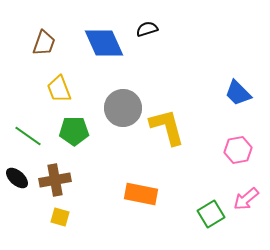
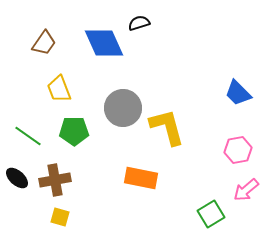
black semicircle: moved 8 px left, 6 px up
brown trapezoid: rotated 16 degrees clockwise
orange rectangle: moved 16 px up
pink arrow: moved 9 px up
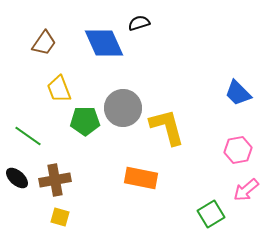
green pentagon: moved 11 px right, 10 px up
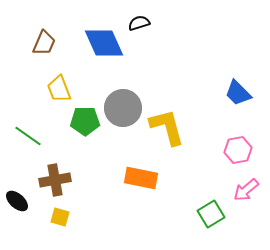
brown trapezoid: rotated 12 degrees counterclockwise
black ellipse: moved 23 px down
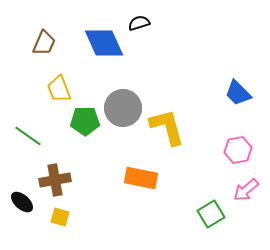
black ellipse: moved 5 px right, 1 px down
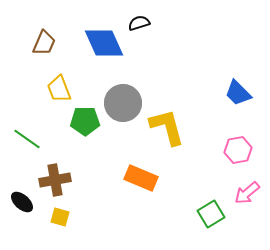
gray circle: moved 5 px up
green line: moved 1 px left, 3 px down
orange rectangle: rotated 12 degrees clockwise
pink arrow: moved 1 px right, 3 px down
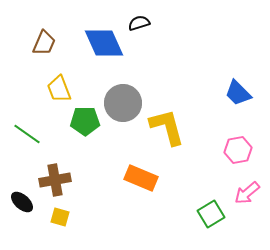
green line: moved 5 px up
